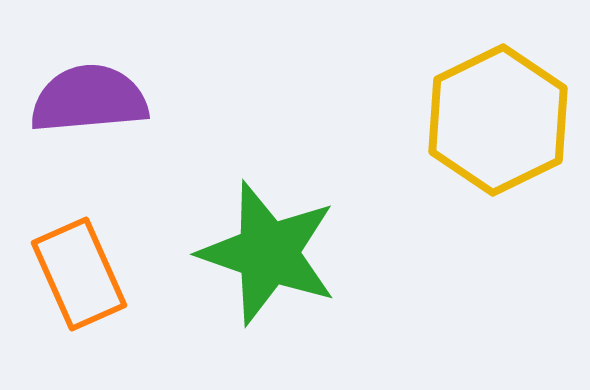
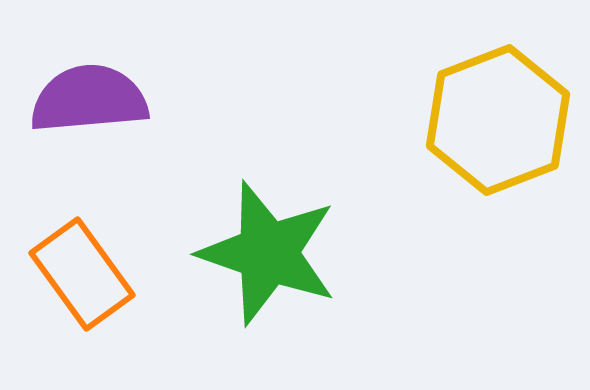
yellow hexagon: rotated 5 degrees clockwise
orange rectangle: moved 3 px right; rotated 12 degrees counterclockwise
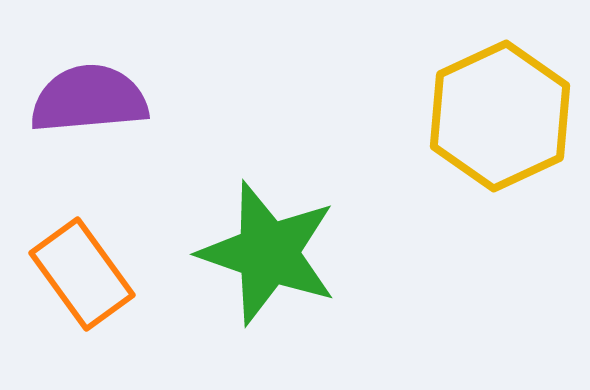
yellow hexagon: moved 2 px right, 4 px up; rotated 4 degrees counterclockwise
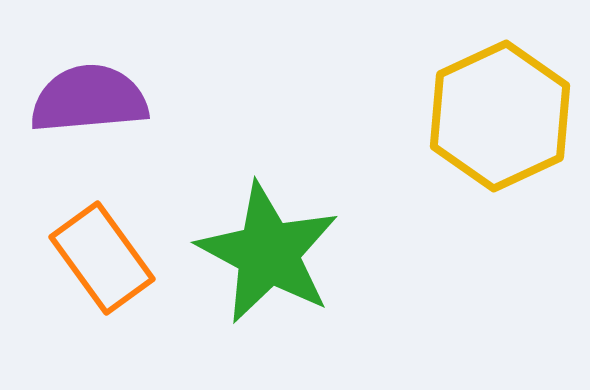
green star: rotated 9 degrees clockwise
orange rectangle: moved 20 px right, 16 px up
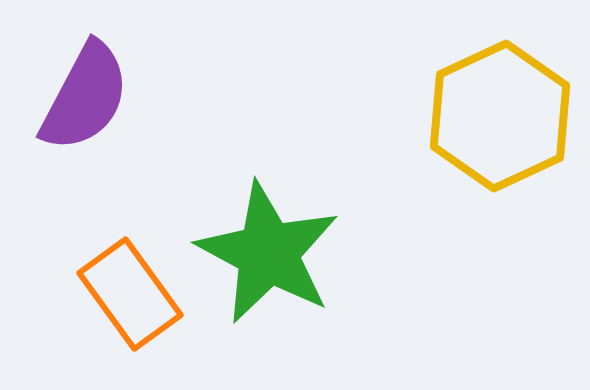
purple semicircle: moved 4 px left, 2 px up; rotated 123 degrees clockwise
orange rectangle: moved 28 px right, 36 px down
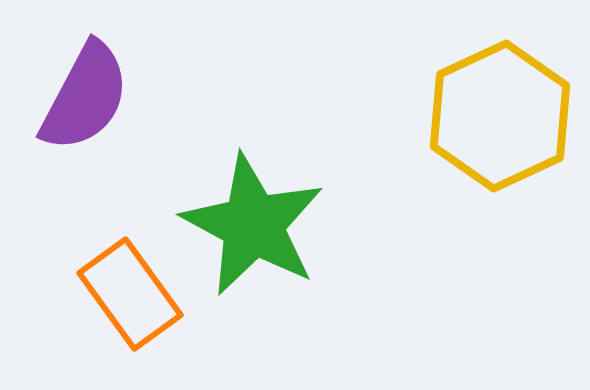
green star: moved 15 px left, 28 px up
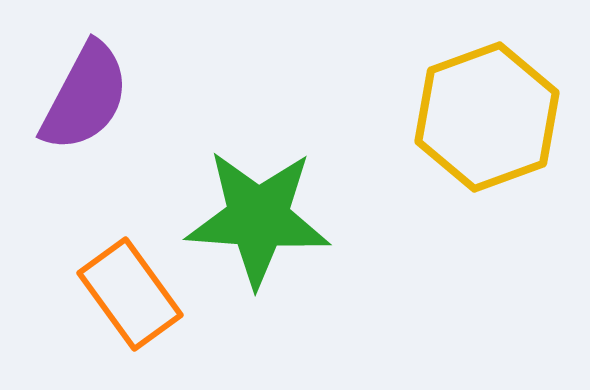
yellow hexagon: moved 13 px left, 1 px down; rotated 5 degrees clockwise
green star: moved 5 px right, 7 px up; rotated 24 degrees counterclockwise
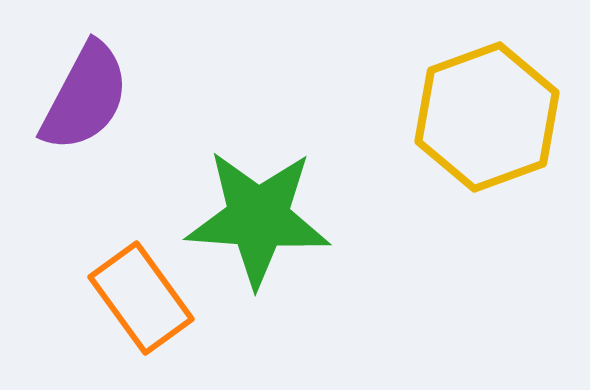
orange rectangle: moved 11 px right, 4 px down
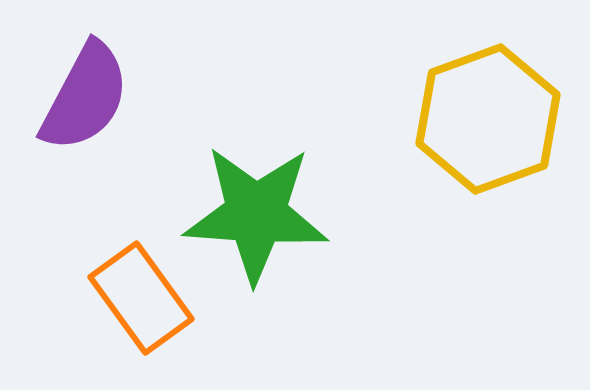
yellow hexagon: moved 1 px right, 2 px down
green star: moved 2 px left, 4 px up
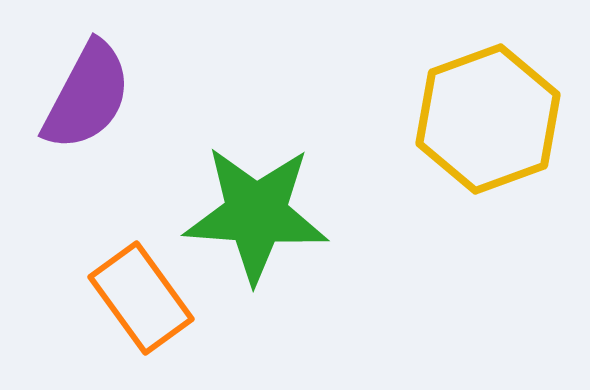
purple semicircle: moved 2 px right, 1 px up
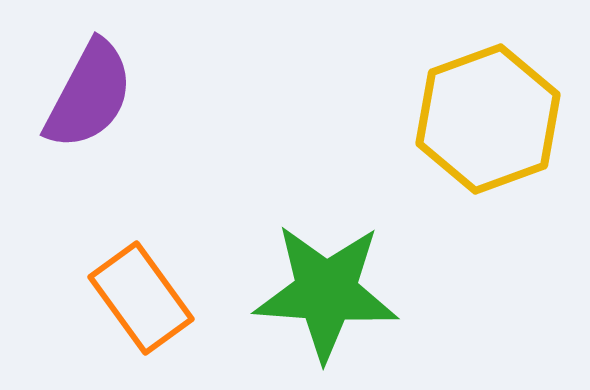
purple semicircle: moved 2 px right, 1 px up
green star: moved 70 px right, 78 px down
